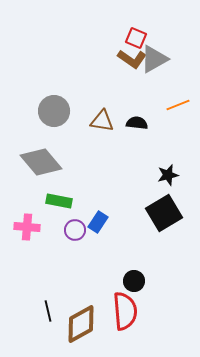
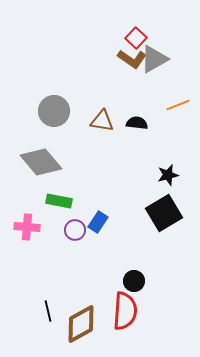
red square: rotated 20 degrees clockwise
red semicircle: rotated 9 degrees clockwise
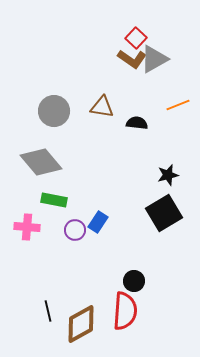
brown triangle: moved 14 px up
green rectangle: moved 5 px left, 1 px up
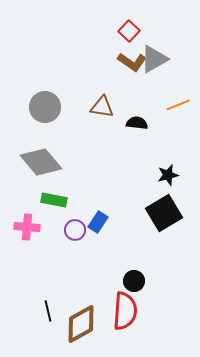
red square: moved 7 px left, 7 px up
brown L-shape: moved 3 px down
gray circle: moved 9 px left, 4 px up
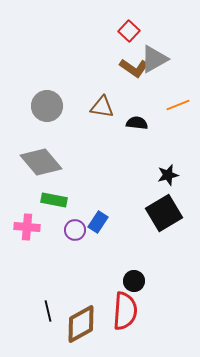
brown L-shape: moved 2 px right, 6 px down
gray circle: moved 2 px right, 1 px up
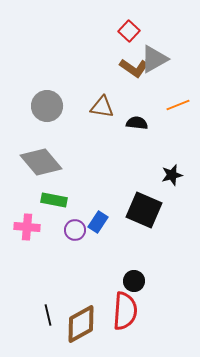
black star: moved 4 px right
black square: moved 20 px left, 3 px up; rotated 36 degrees counterclockwise
black line: moved 4 px down
